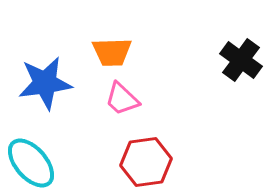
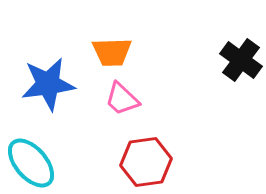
blue star: moved 3 px right, 1 px down
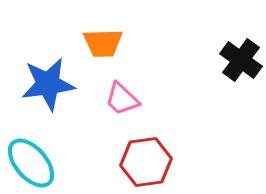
orange trapezoid: moved 9 px left, 9 px up
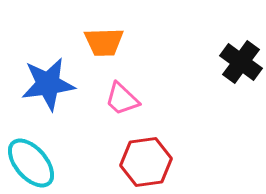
orange trapezoid: moved 1 px right, 1 px up
black cross: moved 2 px down
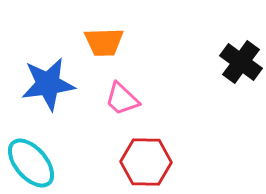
red hexagon: rotated 9 degrees clockwise
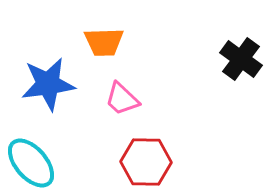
black cross: moved 3 px up
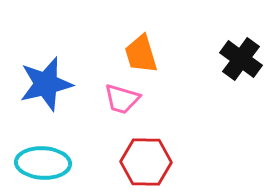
orange trapezoid: moved 37 px right, 12 px down; rotated 75 degrees clockwise
blue star: moved 2 px left; rotated 6 degrees counterclockwise
pink trapezoid: rotated 27 degrees counterclockwise
cyan ellipse: moved 12 px right; rotated 46 degrees counterclockwise
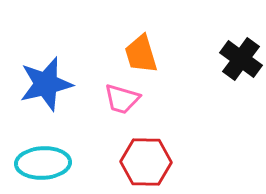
cyan ellipse: rotated 6 degrees counterclockwise
